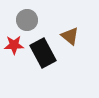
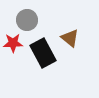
brown triangle: moved 2 px down
red star: moved 1 px left, 2 px up
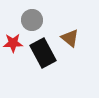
gray circle: moved 5 px right
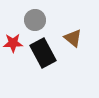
gray circle: moved 3 px right
brown triangle: moved 3 px right
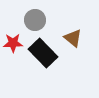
black rectangle: rotated 16 degrees counterclockwise
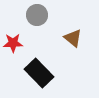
gray circle: moved 2 px right, 5 px up
black rectangle: moved 4 px left, 20 px down
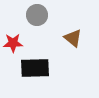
black rectangle: moved 4 px left, 5 px up; rotated 48 degrees counterclockwise
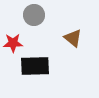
gray circle: moved 3 px left
black rectangle: moved 2 px up
